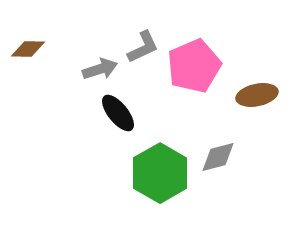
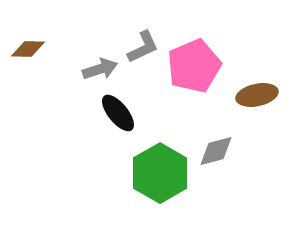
gray diamond: moved 2 px left, 6 px up
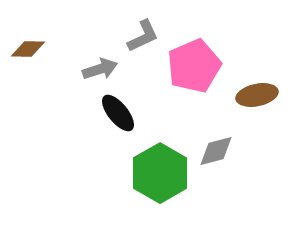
gray L-shape: moved 11 px up
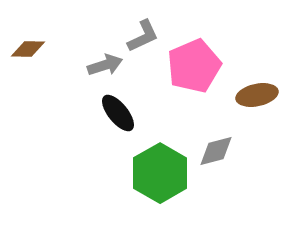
gray arrow: moved 5 px right, 4 px up
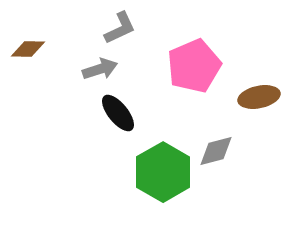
gray L-shape: moved 23 px left, 8 px up
gray arrow: moved 5 px left, 4 px down
brown ellipse: moved 2 px right, 2 px down
green hexagon: moved 3 px right, 1 px up
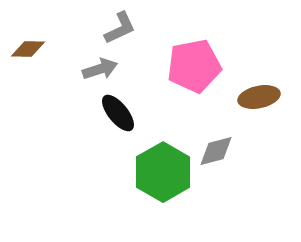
pink pentagon: rotated 12 degrees clockwise
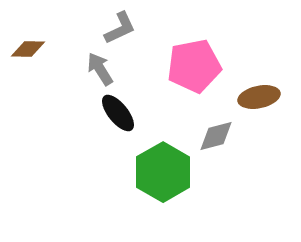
gray arrow: rotated 104 degrees counterclockwise
gray diamond: moved 15 px up
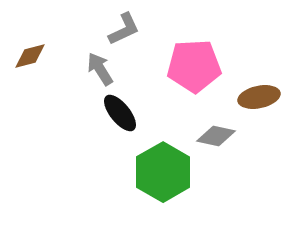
gray L-shape: moved 4 px right, 1 px down
brown diamond: moved 2 px right, 7 px down; rotated 16 degrees counterclockwise
pink pentagon: rotated 8 degrees clockwise
black ellipse: moved 2 px right
gray diamond: rotated 27 degrees clockwise
